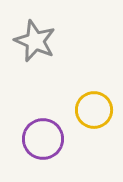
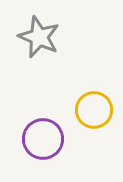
gray star: moved 4 px right, 4 px up
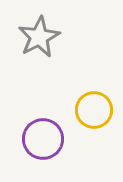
gray star: rotated 21 degrees clockwise
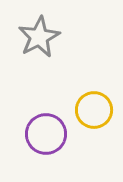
purple circle: moved 3 px right, 5 px up
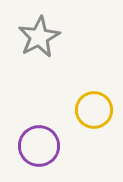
purple circle: moved 7 px left, 12 px down
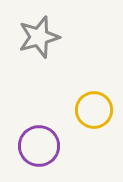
gray star: rotated 12 degrees clockwise
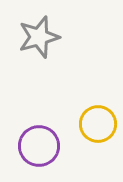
yellow circle: moved 4 px right, 14 px down
